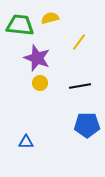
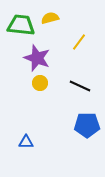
green trapezoid: moved 1 px right
black line: rotated 35 degrees clockwise
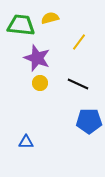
black line: moved 2 px left, 2 px up
blue pentagon: moved 2 px right, 4 px up
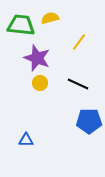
blue triangle: moved 2 px up
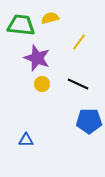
yellow circle: moved 2 px right, 1 px down
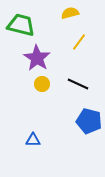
yellow semicircle: moved 20 px right, 5 px up
green trapezoid: rotated 8 degrees clockwise
purple star: rotated 12 degrees clockwise
blue pentagon: rotated 15 degrees clockwise
blue triangle: moved 7 px right
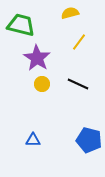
blue pentagon: moved 19 px down
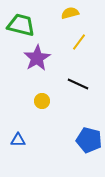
purple star: rotated 8 degrees clockwise
yellow circle: moved 17 px down
blue triangle: moved 15 px left
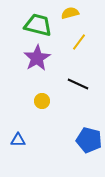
green trapezoid: moved 17 px right
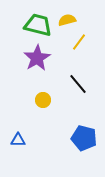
yellow semicircle: moved 3 px left, 7 px down
black line: rotated 25 degrees clockwise
yellow circle: moved 1 px right, 1 px up
blue pentagon: moved 5 px left, 2 px up
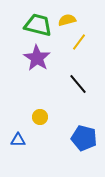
purple star: rotated 8 degrees counterclockwise
yellow circle: moved 3 px left, 17 px down
